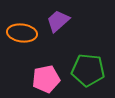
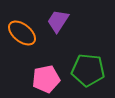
purple trapezoid: rotated 15 degrees counterclockwise
orange ellipse: rotated 32 degrees clockwise
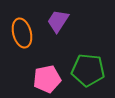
orange ellipse: rotated 36 degrees clockwise
pink pentagon: moved 1 px right
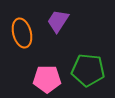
pink pentagon: rotated 12 degrees clockwise
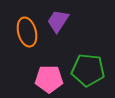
orange ellipse: moved 5 px right, 1 px up
pink pentagon: moved 2 px right
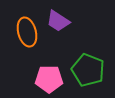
purple trapezoid: rotated 90 degrees counterclockwise
green pentagon: rotated 16 degrees clockwise
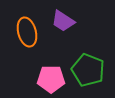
purple trapezoid: moved 5 px right
pink pentagon: moved 2 px right
